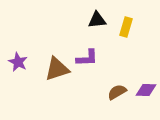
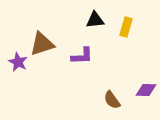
black triangle: moved 2 px left
purple L-shape: moved 5 px left, 2 px up
brown triangle: moved 15 px left, 25 px up
brown semicircle: moved 5 px left, 8 px down; rotated 96 degrees counterclockwise
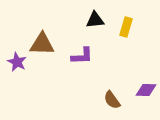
brown triangle: rotated 20 degrees clockwise
purple star: moved 1 px left
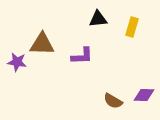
black triangle: moved 3 px right, 1 px up
yellow rectangle: moved 6 px right
purple star: rotated 18 degrees counterclockwise
purple diamond: moved 2 px left, 5 px down
brown semicircle: moved 1 px right, 1 px down; rotated 24 degrees counterclockwise
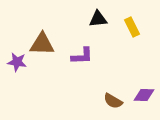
yellow rectangle: rotated 42 degrees counterclockwise
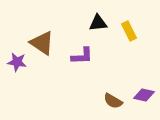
black triangle: moved 4 px down
yellow rectangle: moved 3 px left, 4 px down
brown triangle: moved 1 px up; rotated 32 degrees clockwise
purple diamond: rotated 10 degrees clockwise
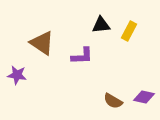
black triangle: moved 3 px right, 2 px down
yellow rectangle: rotated 54 degrees clockwise
purple star: moved 13 px down
purple diamond: moved 2 px down
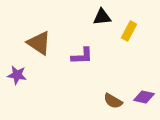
black triangle: moved 1 px right, 8 px up
brown triangle: moved 3 px left
